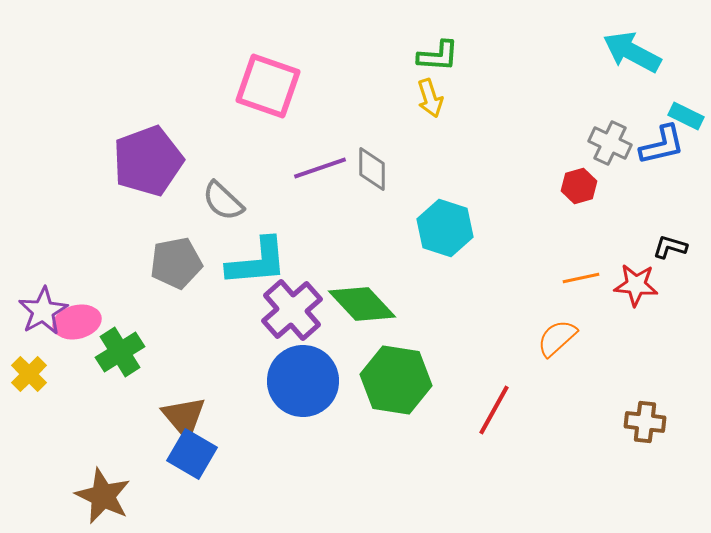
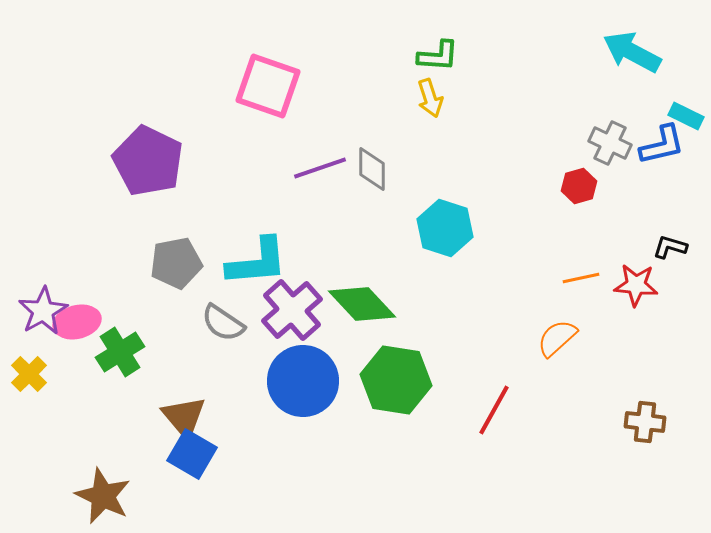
purple pentagon: rotated 26 degrees counterclockwise
gray semicircle: moved 122 px down; rotated 9 degrees counterclockwise
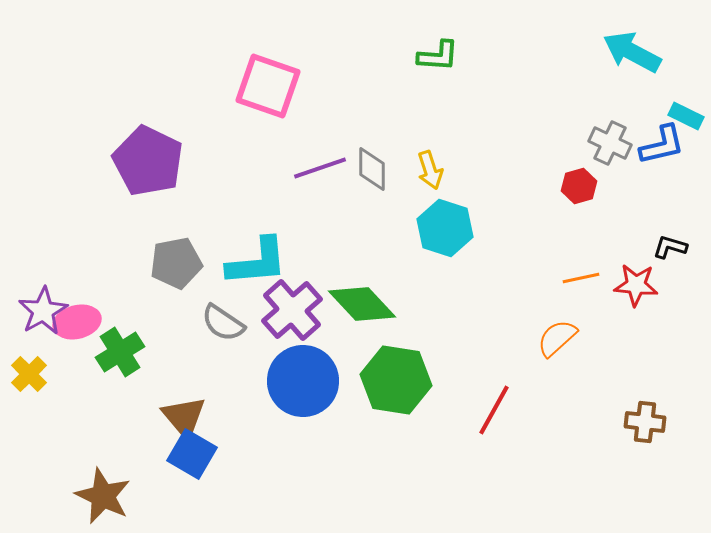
yellow arrow: moved 72 px down
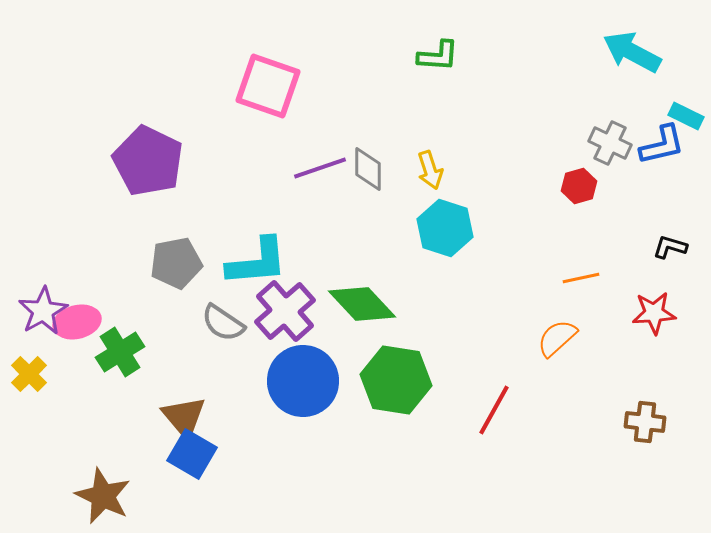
gray diamond: moved 4 px left
red star: moved 18 px right, 28 px down; rotated 9 degrees counterclockwise
purple cross: moved 7 px left, 1 px down
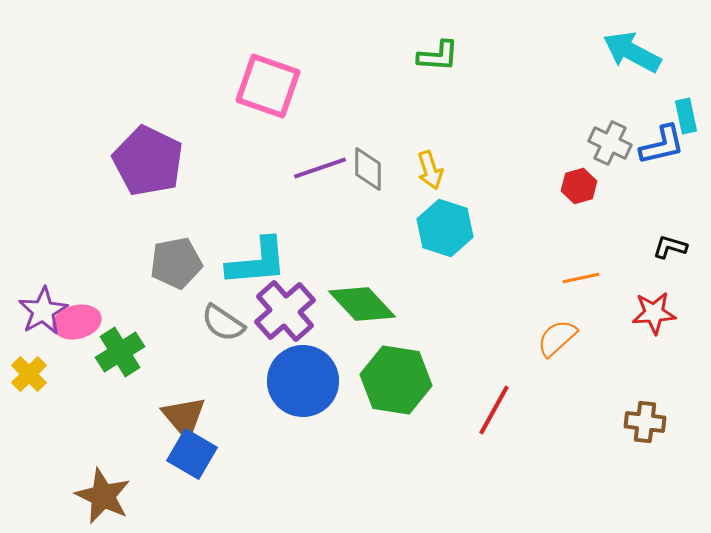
cyan rectangle: rotated 52 degrees clockwise
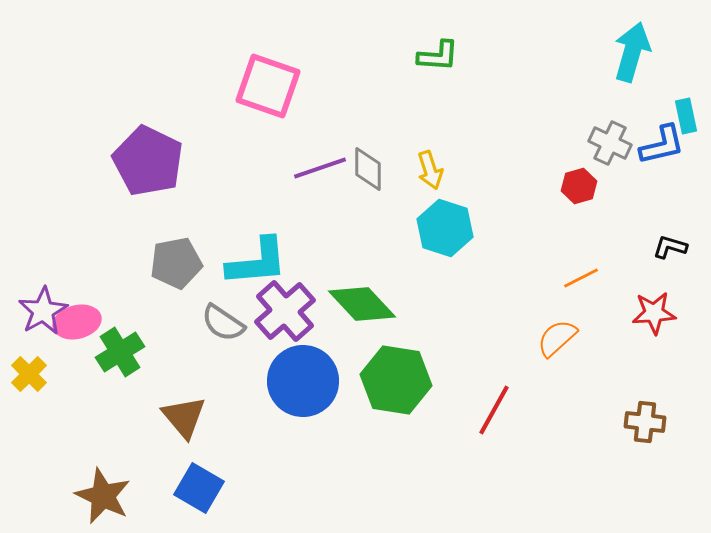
cyan arrow: rotated 78 degrees clockwise
orange line: rotated 15 degrees counterclockwise
blue square: moved 7 px right, 34 px down
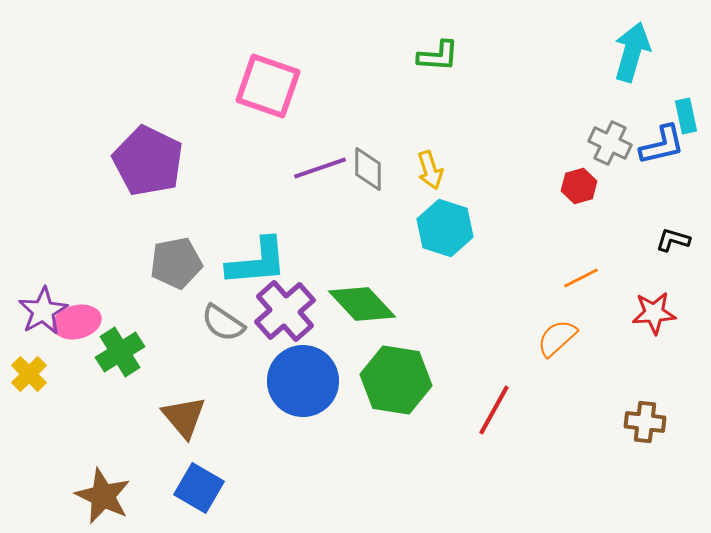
black L-shape: moved 3 px right, 7 px up
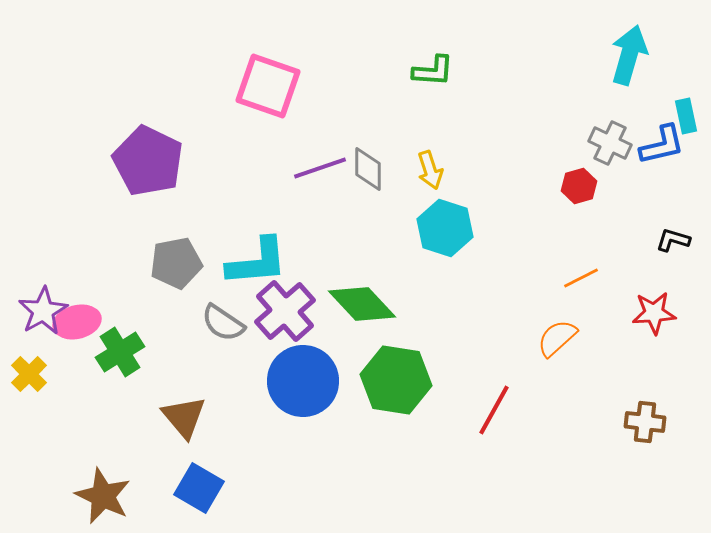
cyan arrow: moved 3 px left, 3 px down
green L-shape: moved 5 px left, 15 px down
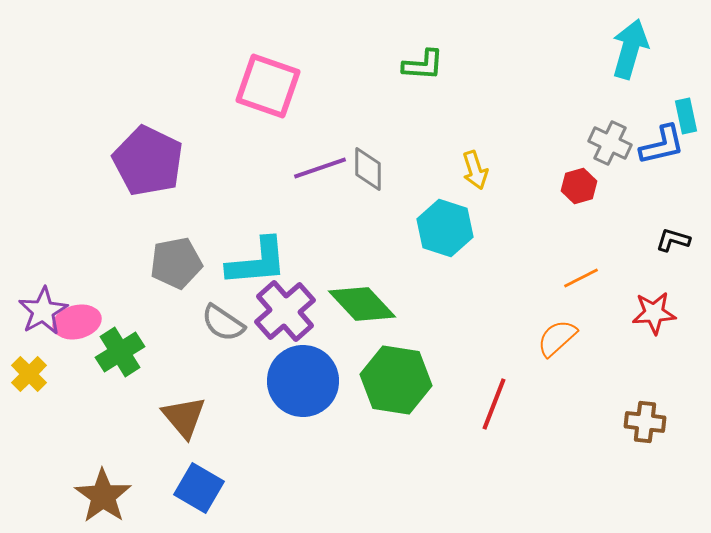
cyan arrow: moved 1 px right, 6 px up
green L-shape: moved 10 px left, 6 px up
yellow arrow: moved 45 px right
red line: moved 6 px up; rotated 8 degrees counterclockwise
brown star: rotated 10 degrees clockwise
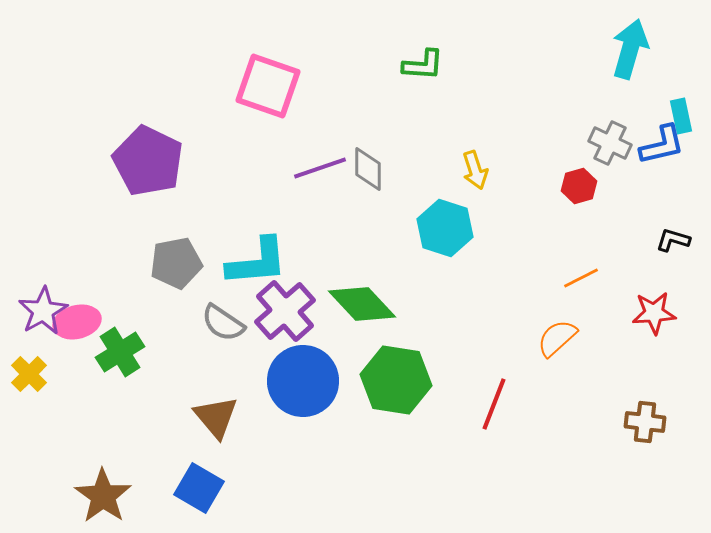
cyan rectangle: moved 5 px left
brown triangle: moved 32 px right
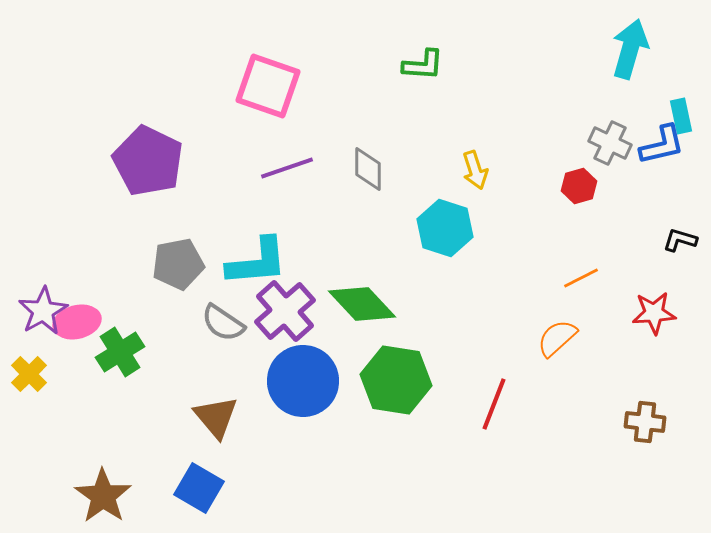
purple line: moved 33 px left
black L-shape: moved 7 px right
gray pentagon: moved 2 px right, 1 px down
